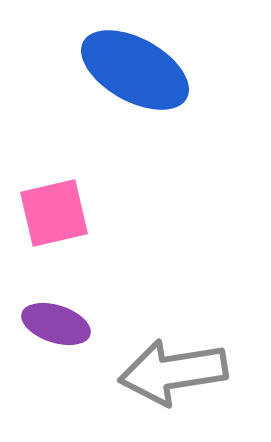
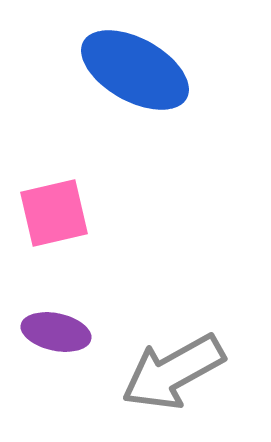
purple ellipse: moved 8 px down; rotated 6 degrees counterclockwise
gray arrow: rotated 20 degrees counterclockwise
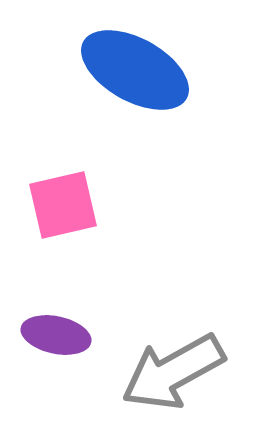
pink square: moved 9 px right, 8 px up
purple ellipse: moved 3 px down
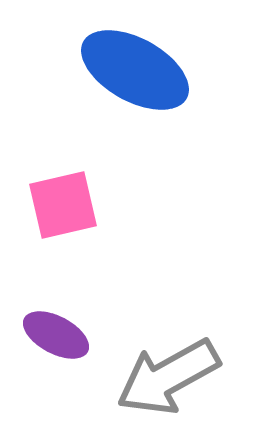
purple ellipse: rotated 16 degrees clockwise
gray arrow: moved 5 px left, 5 px down
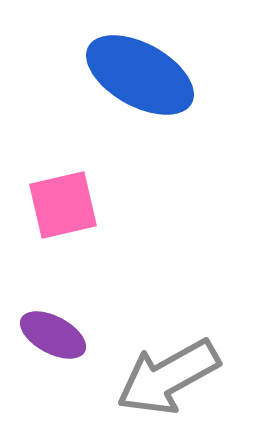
blue ellipse: moved 5 px right, 5 px down
purple ellipse: moved 3 px left
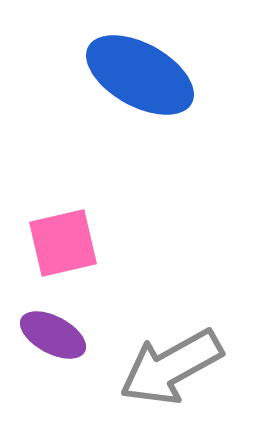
pink square: moved 38 px down
gray arrow: moved 3 px right, 10 px up
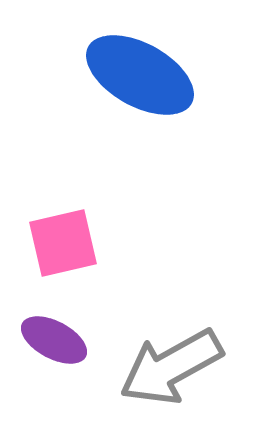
purple ellipse: moved 1 px right, 5 px down
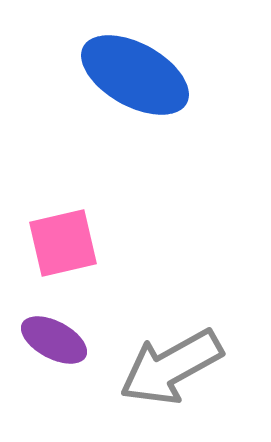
blue ellipse: moved 5 px left
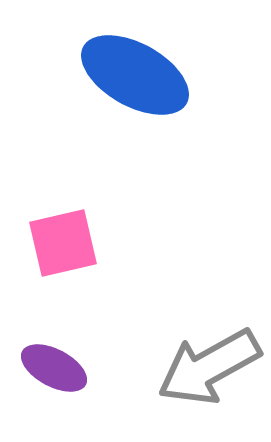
purple ellipse: moved 28 px down
gray arrow: moved 38 px right
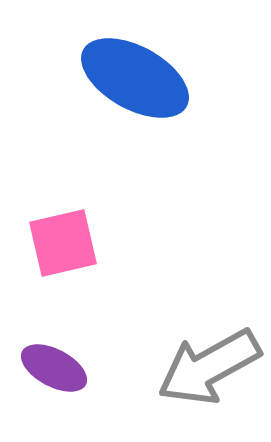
blue ellipse: moved 3 px down
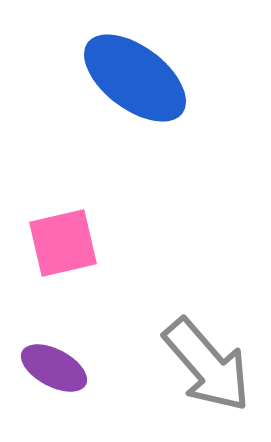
blue ellipse: rotated 8 degrees clockwise
gray arrow: moved 2 px left, 2 px up; rotated 102 degrees counterclockwise
